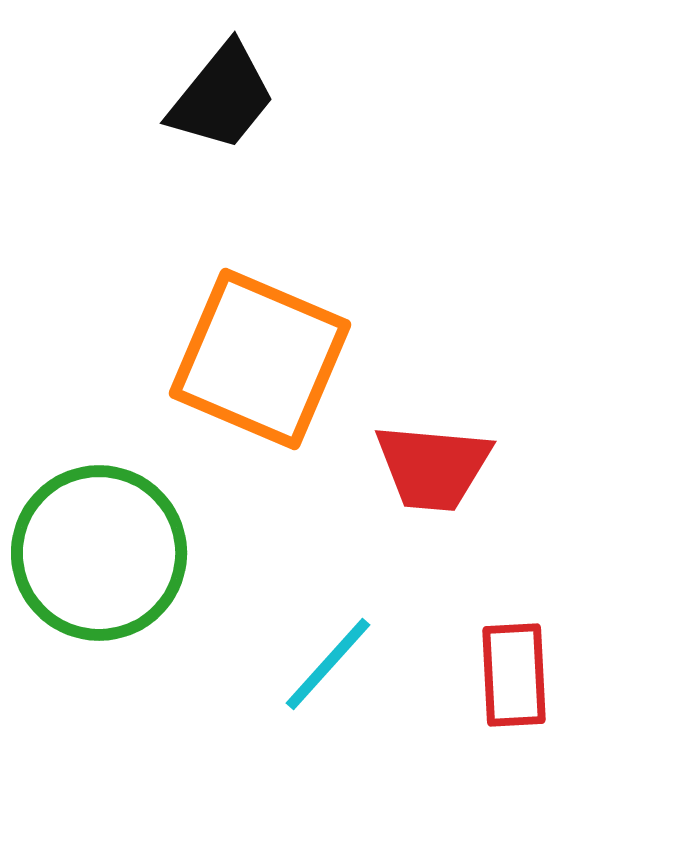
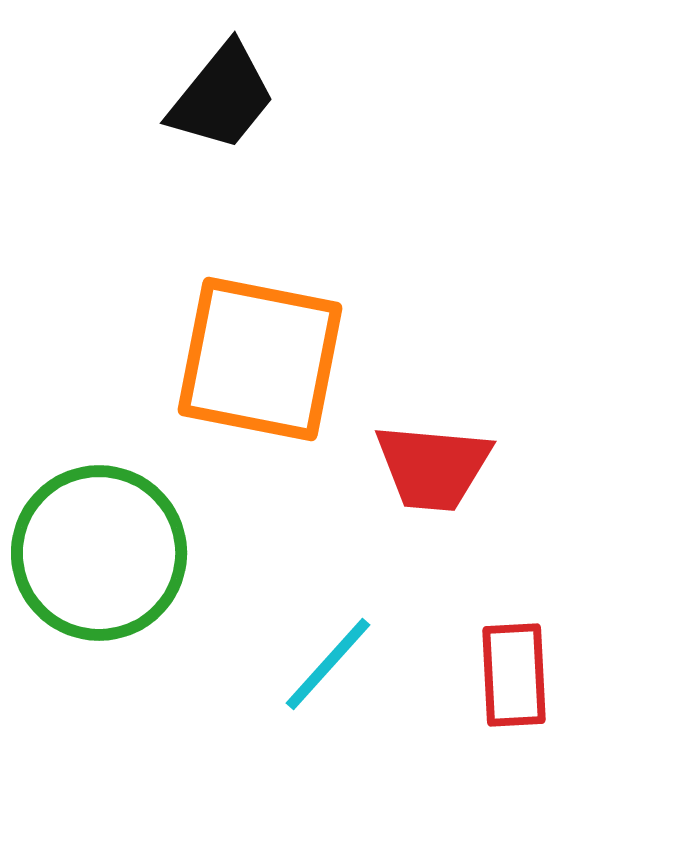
orange square: rotated 12 degrees counterclockwise
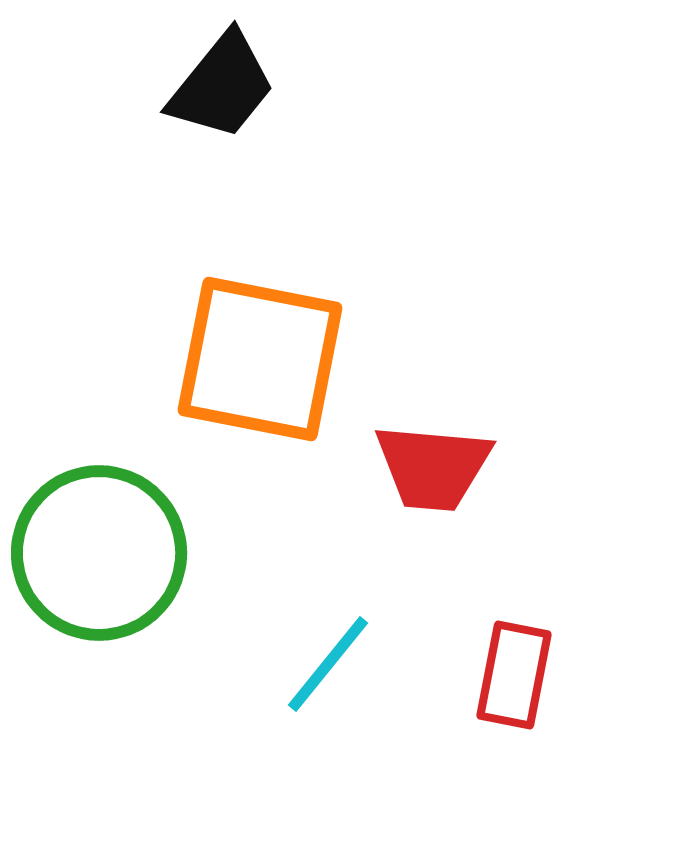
black trapezoid: moved 11 px up
cyan line: rotated 3 degrees counterclockwise
red rectangle: rotated 14 degrees clockwise
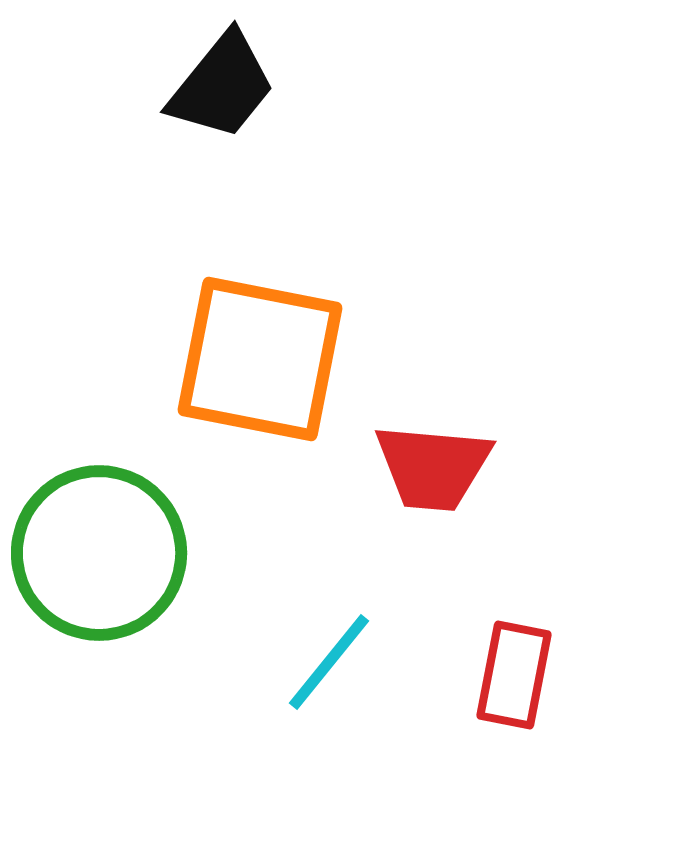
cyan line: moved 1 px right, 2 px up
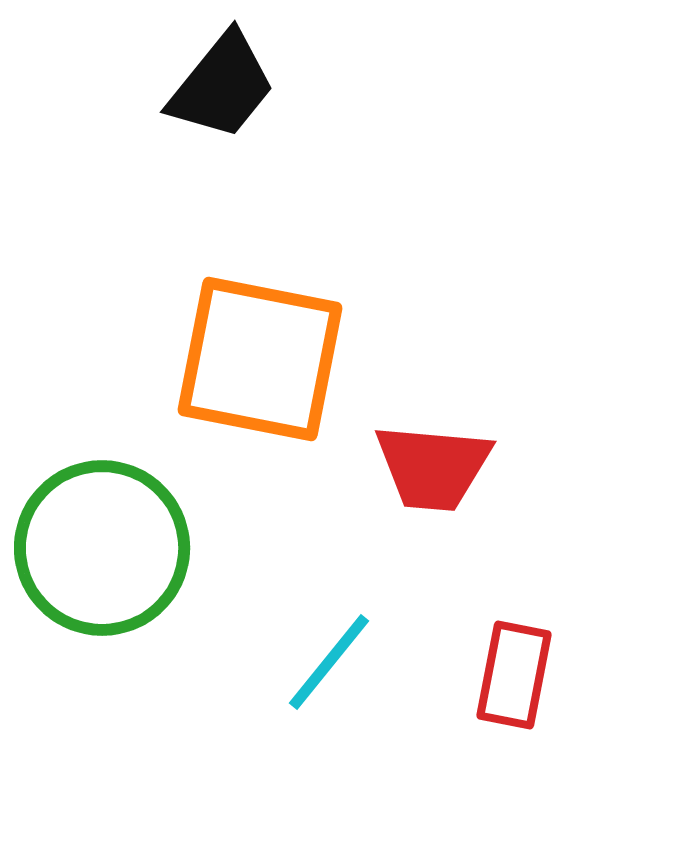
green circle: moved 3 px right, 5 px up
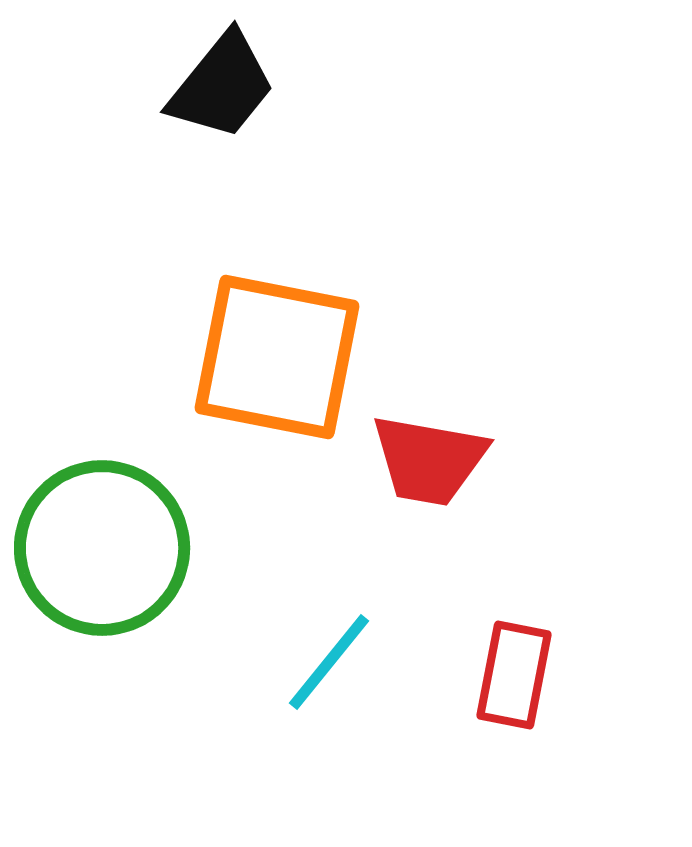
orange square: moved 17 px right, 2 px up
red trapezoid: moved 4 px left, 7 px up; rotated 5 degrees clockwise
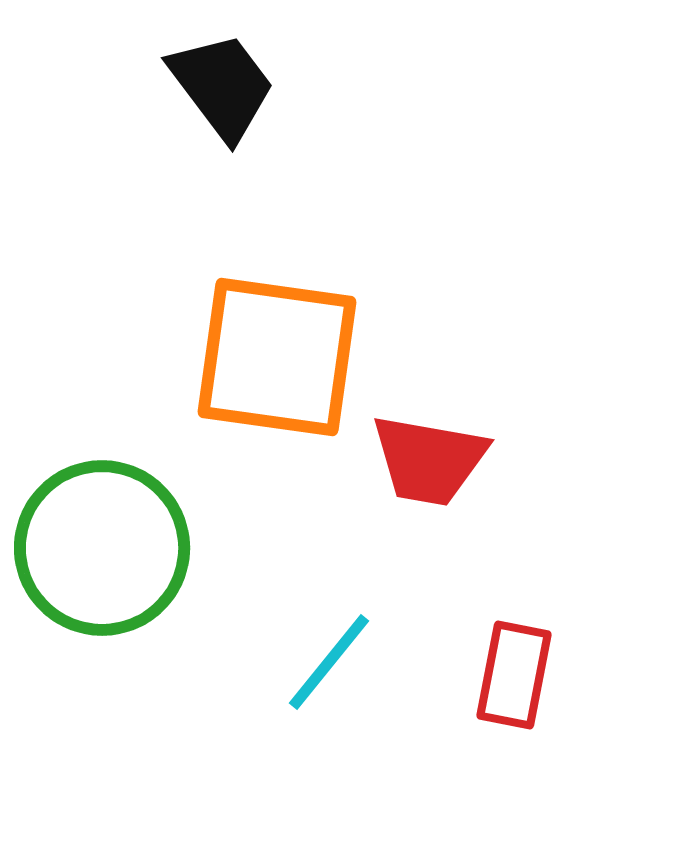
black trapezoid: rotated 76 degrees counterclockwise
orange square: rotated 3 degrees counterclockwise
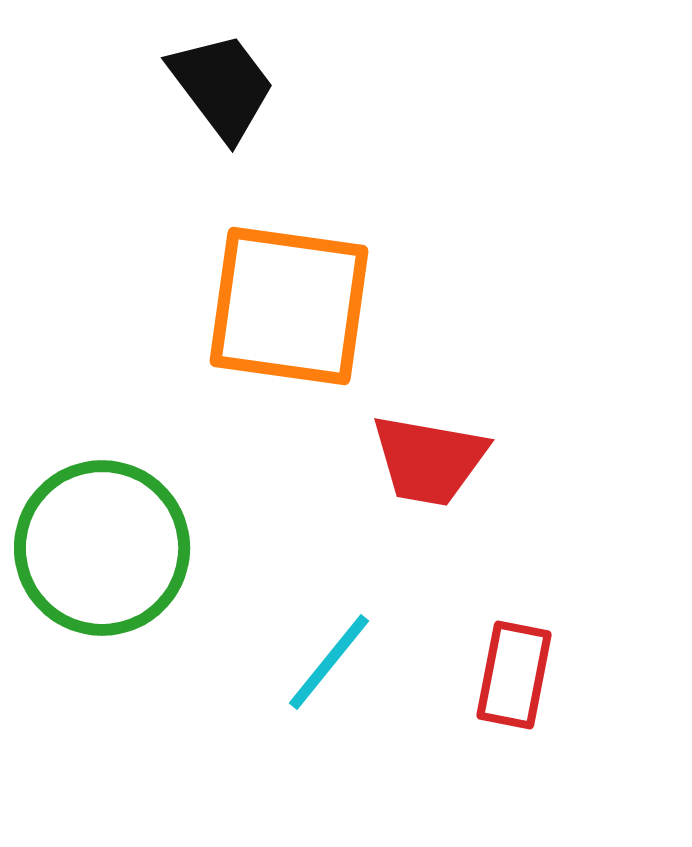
orange square: moved 12 px right, 51 px up
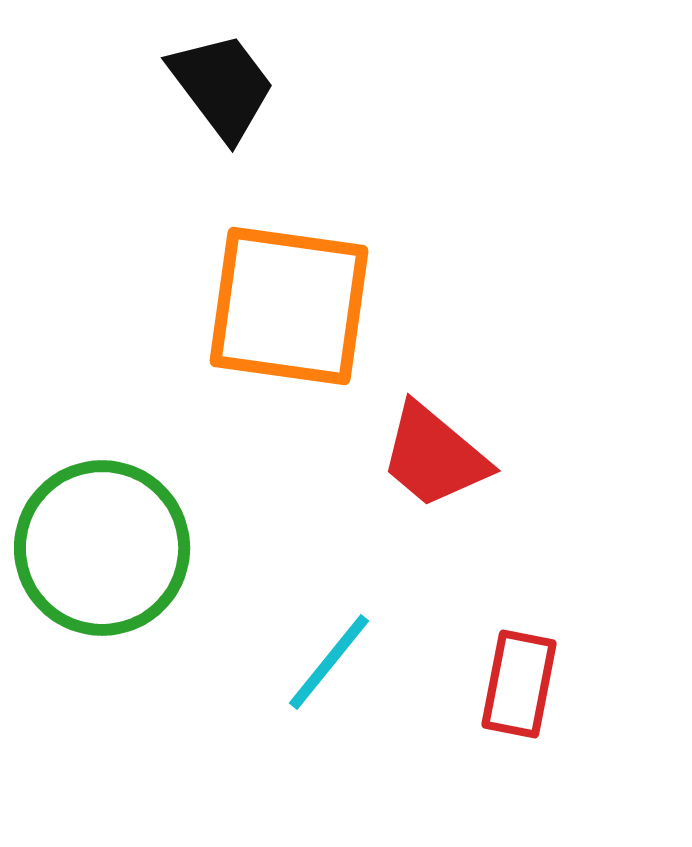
red trapezoid: moved 5 px right, 4 px up; rotated 30 degrees clockwise
red rectangle: moved 5 px right, 9 px down
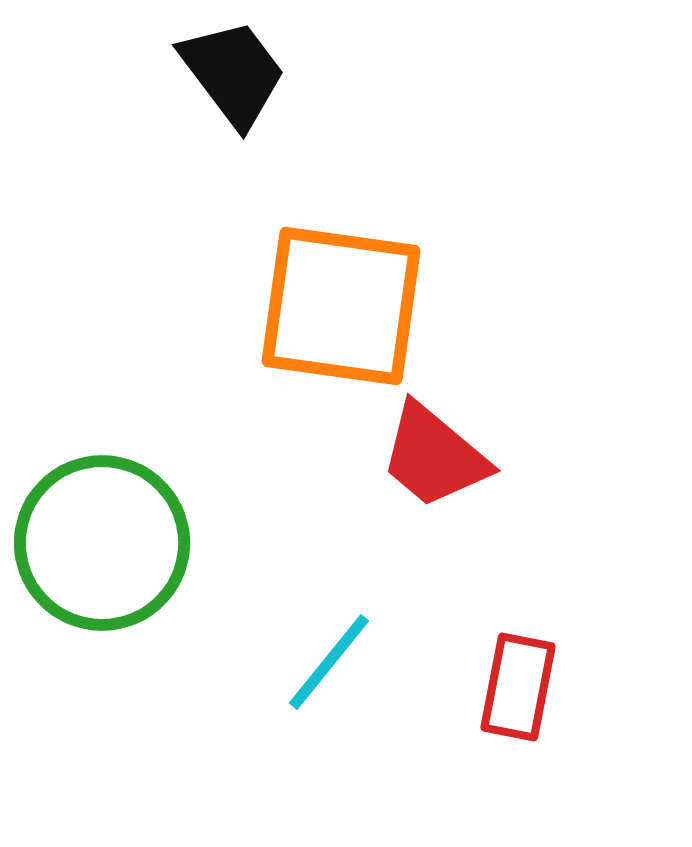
black trapezoid: moved 11 px right, 13 px up
orange square: moved 52 px right
green circle: moved 5 px up
red rectangle: moved 1 px left, 3 px down
